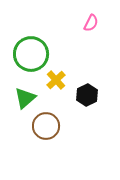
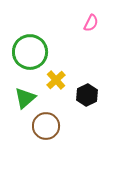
green circle: moved 1 px left, 2 px up
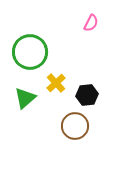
yellow cross: moved 3 px down
black hexagon: rotated 20 degrees clockwise
brown circle: moved 29 px right
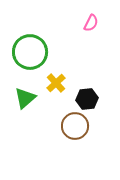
black hexagon: moved 4 px down
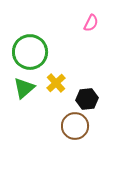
green triangle: moved 1 px left, 10 px up
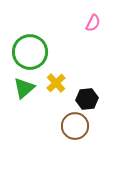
pink semicircle: moved 2 px right
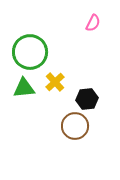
yellow cross: moved 1 px left, 1 px up
green triangle: rotated 35 degrees clockwise
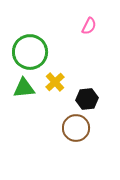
pink semicircle: moved 4 px left, 3 px down
brown circle: moved 1 px right, 2 px down
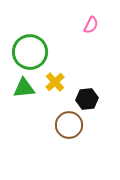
pink semicircle: moved 2 px right, 1 px up
brown circle: moved 7 px left, 3 px up
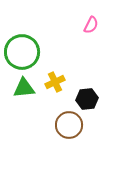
green circle: moved 8 px left
yellow cross: rotated 18 degrees clockwise
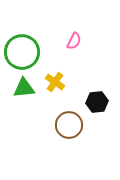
pink semicircle: moved 17 px left, 16 px down
yellow cross: rotated 30 degrees counterclockwise
black hexagon: moved 10 px right, 3 px down
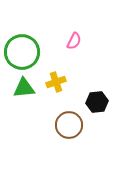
yellow cross: moved 1 px right; rotated 36 degrees clockwise
